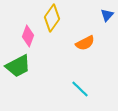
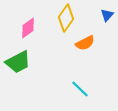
yellow diamond: moved 14 px right
pink diamond: moved 8 px up; rotated 35 degrees clockwise
green trapezoid: moved 4 px up
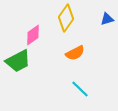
blue triangle: moved 4 px down; rotated 32 degrees clockwise
pink diamond: moved 5 px right, 7 px down
orange semicircle: moved 10 px left, 10 px down
green trapezoid: moved 1 px up
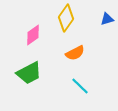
green trapezoid: moved 11 px right, 12 px down
cyan line: moved 3 px up
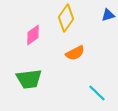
blue triangle: moved 1 px right, 4 px up
green trapezoid: moved 6 px down; rotated 20 degrees clockwise
cyan line: moved 17 px right, 7 px down
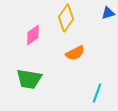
blue triangle: moved 2 px up
green trapezoid: rotated 16 degrees clockwise
cyan line: rotated 66 degrees clockwise
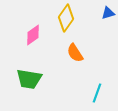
orange semicircle: rotated 84 degrees clockwise
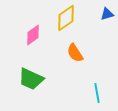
blue triangle: moved 1 px left, 1 px down
yellow diamond: rotated 20 degrees clockwise
green trapezoid: moved 2 px right; rotated 16 degrees clockwise
cyan line: rotated 30 degrees counterclockwise
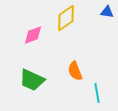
blue triangle: moved 2 px up; rotated 24 degrees clockwise
pink diamond: rotated 15 degrees clockwise
orange semicircle: moved 18 px down; rotated 12 degrees clockwise
green trapezoid: moved 1 px right, 1 px down
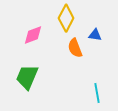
blue triangle: moved 12 px left, 23 px down
yellow diamond: rotated 28 degrees counterclockwise
orange semicircle: moved 23 px up
green trapezoid: moved 5 px left, 3 px up; rotated 88 degrees clockwise
